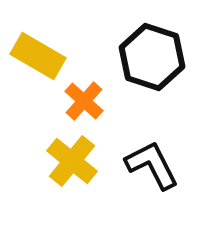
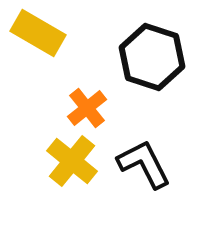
yellow rectangle: moved 23 px up
orange cross: moved 3 px right, 7 px down; rotated 9 degrees clockwise
black L-shape: moved 8 px left, 1 px up
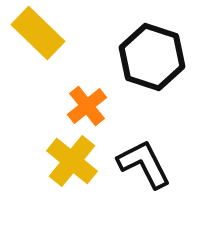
yellow rectangle: rotated 14 degrees clockwise
orange cross: moved 2 px up
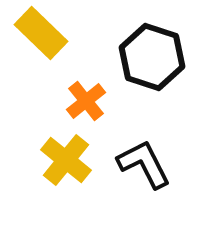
yellow rectangle: moved 3 px right
orange cross: moved 1 px left, 5 px up
yellow cross: moved 6 px left, 1 px up
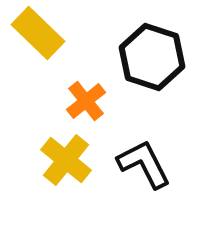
yellow rectangle: moved 3 px left
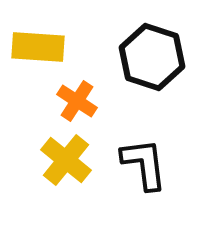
yellow rectangle: moved 14 px down; rotated 40 degrees counterclockwise
orange cross: moved 9 px left; rotated 18 degrees counterclockwise
black L-shape: rotated 20 degrees clockwise
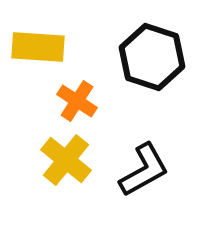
black L-shape: moved 6 px down; rotated 68 degrees clockwise
